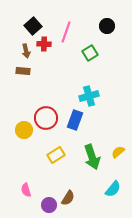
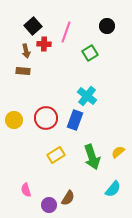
cyan cross: moved 2 px left; rotated 36 degrees counterclockwise
yellow circle: moved 10 px left, 10 px up
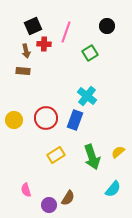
black square: rotated 18 degrees clockwise
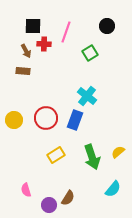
black square: rotated 24 degrees clockwise
brown arrow: rotated 16 degrees counterclockwise
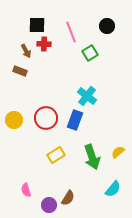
black square: moved 4 px right, 1 px up
pink line: moved 5 px right; rotated 40 degrees counterclockwise
brown rectangle: moved 3 px left; rotated 16 degrees clockwise
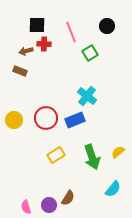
brown arrow: rotated 104 degrees clockwise
blue rectangle: rotated 48 degrees clockwise
pink semicircle: moved 17 px down
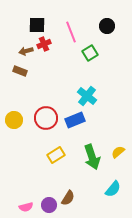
red cross: rotated 24 degrees counterclockwise
pink semicircle: rotated 88 degrees counterclockwise
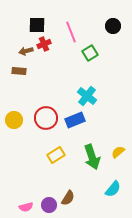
black circle: moved 6 px right
brown rectangle: moved 1 px left; rotated 16 degrees counterclockwise
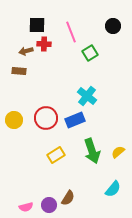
red cross: rotated 24 degrees clockwise
green arrow: moved 6 px up
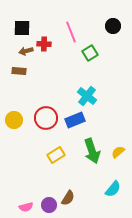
black square: moved 15 px left, 3 px down
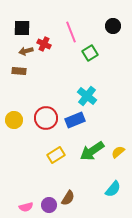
red cross: rotated 24 degrees clockwise
green arrow: rotated 75 degrees clockwise
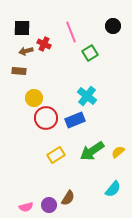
yellow circle: moved 20 px right, 22 px up
